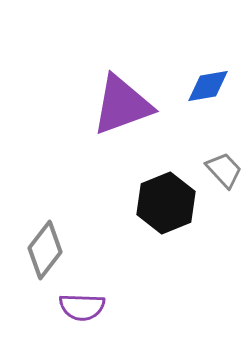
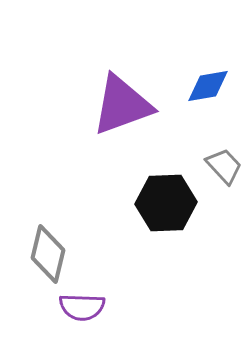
gray trapezoid: moved 4 px up
black hexagon: rotated 20 degrees clockwise
gray diamond: moved 3 px right, 4 px down; rotated 24 degrees counterclockwise
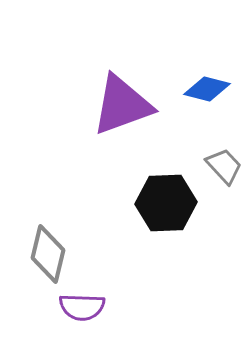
blue diamond: moved 1 px left, 3 px down; rotated 24 degrees clockwise
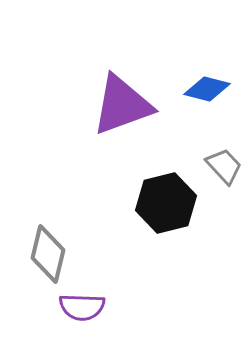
black hexagon: rotated 12 degrees counterclockwise
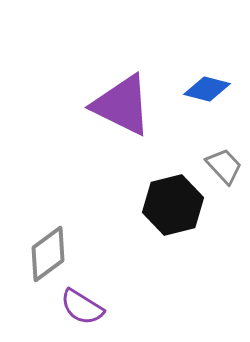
purple triangle: rotated 46 degrees clockwise
black hexagon: moved 7 px right, 2 px down
gray diamond: rotated 40 degrees clockwise
purple semicircle: rotated 30 degrees clockwise
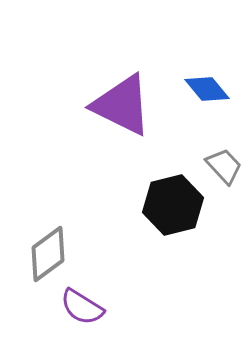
blue diamond: rotated 36 degrees clockwise
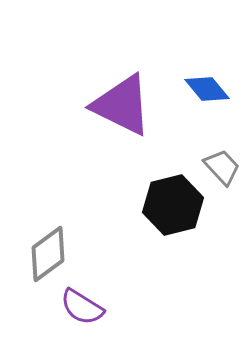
gray trapezoid: moved 2 px left, 1 px down
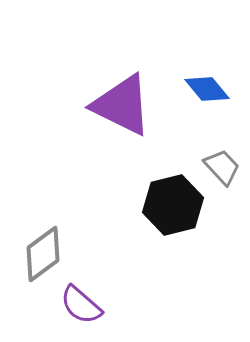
gray diamond: moved 5 px left
purple semicircle: moved 1 px left, 2 px up; rotated 9 degrees clockwise
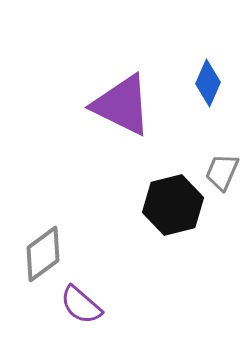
blue diamond: moved 1 px right, 6 px up; rotated 63 degrees clockwise
gray trapezoid: moved 5 px down; rotated 114 degrees counterclockwise
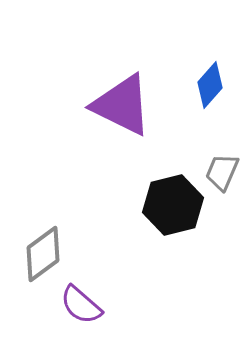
blue diamond: moved 2 px right, 2 px down; rotated 18 degrees clockwise
